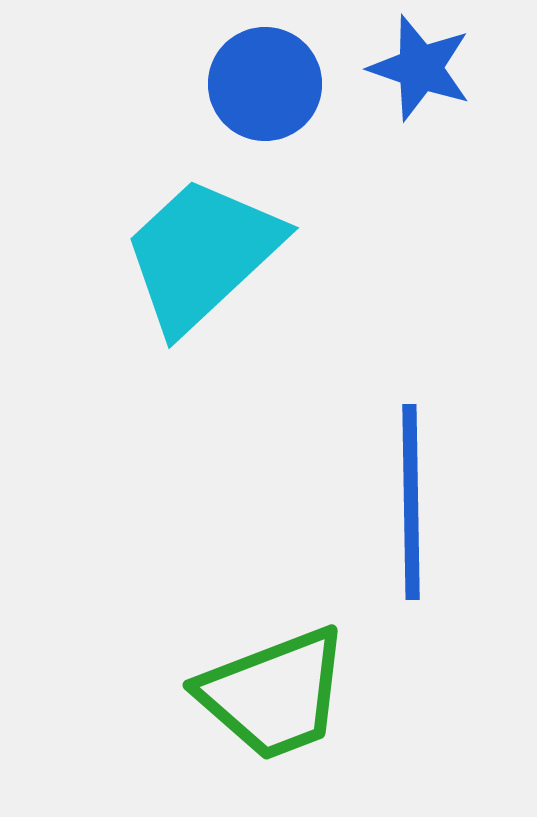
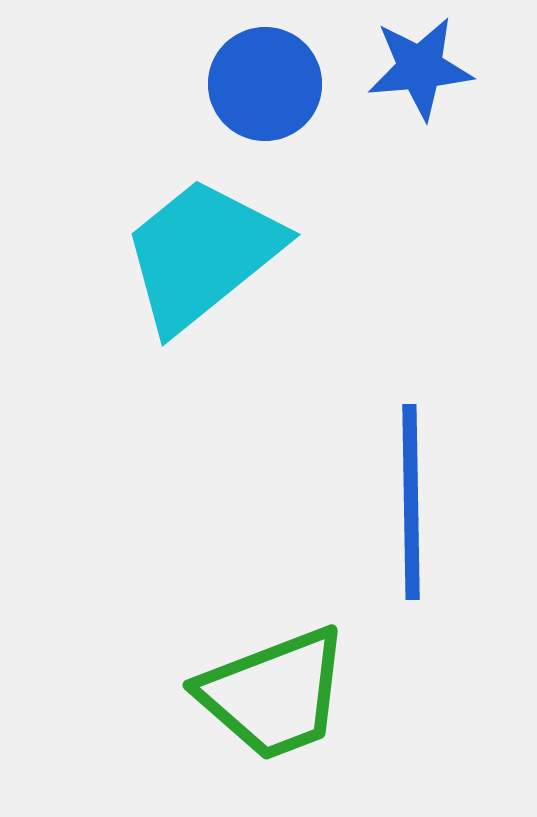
blue star: rotated 24 degrees counterclockwise
cyan trapezoid: rotated 4 degrees clockwise
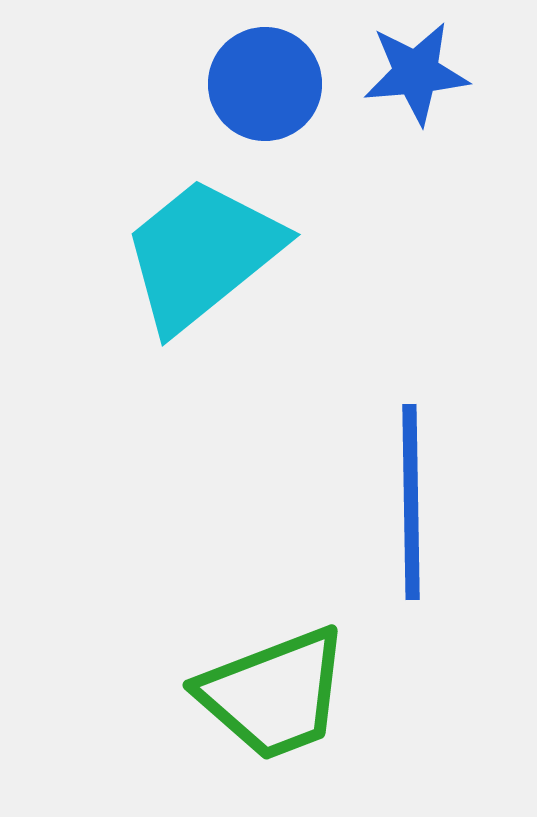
blue star: moved 4 px left, 5 px down
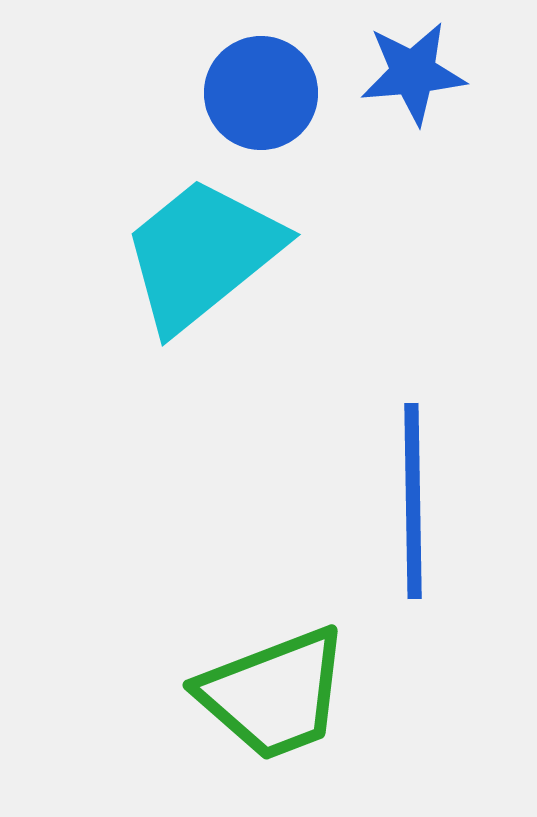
blue star: moved 3 px left
blue circle: moved 4 px left, 9 px down
blue line: moved 2 px right, 1 px up
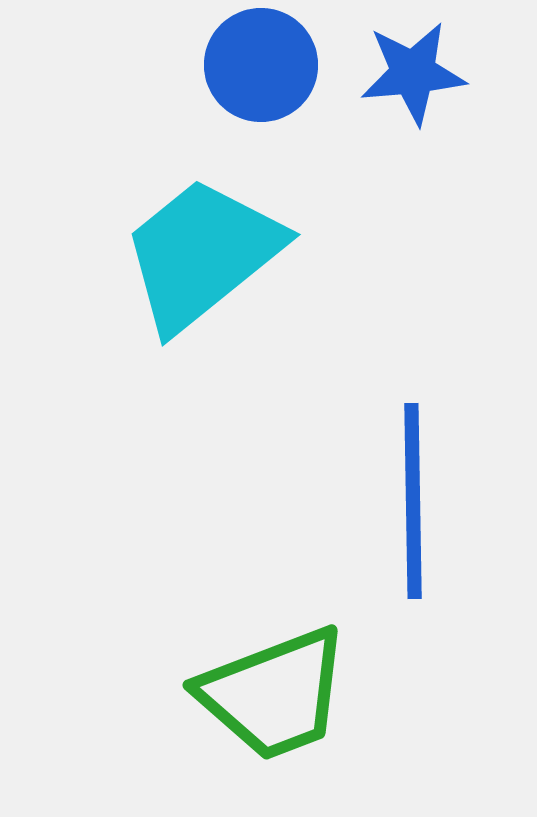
blue circle: moved 28 px up
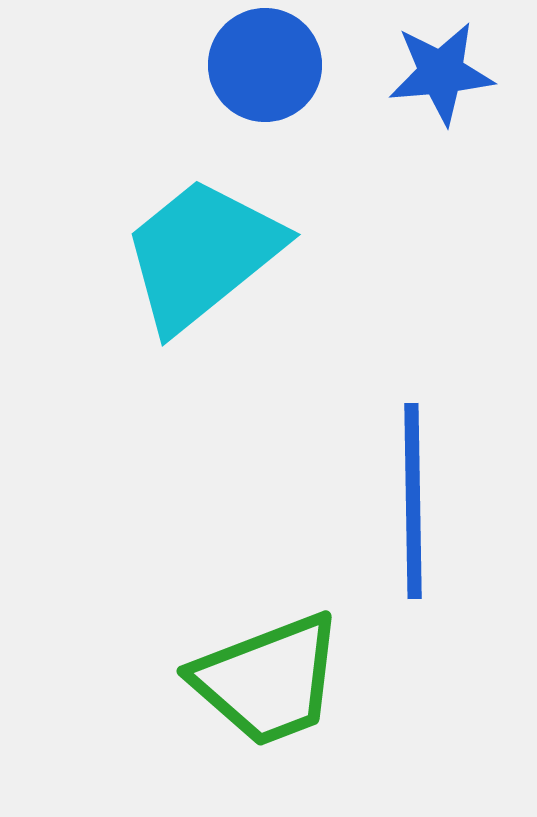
blue circle: moved 4 px right
blue star: moved 28 px right
green trapezoid: moved 6 px left, 14 px up
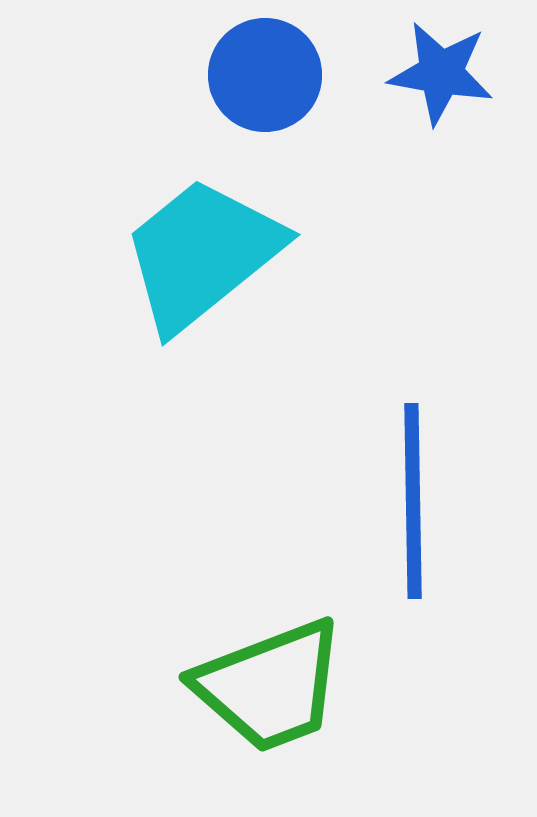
blue circle: moved 10 px down
blue star: rotated 15 degrees clockwise
green trapezoid: moved 2 px right, 6 px down
